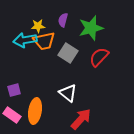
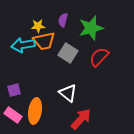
cyan arrow: moved 2 px left, 5 px down
pink rectangle: moved 1 px right
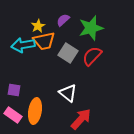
purple semicircle: rotated 32 degrees clockwise
yellow star: rotated 24 degrees counterclockwise
red semicircle: moved 7 px left, 1 px up
purple square: rotated 24 degrees clockwise
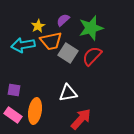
orange trapezoid: moved 7 px right
white triangle: rotated 48 degrees counterclockwise
